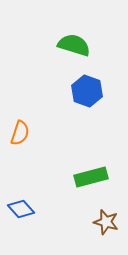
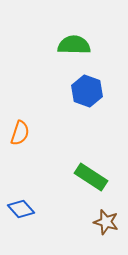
green semicircle: rotated 16 degrees counterclockwise
green rectangle: rotated 48 degrees clockwise
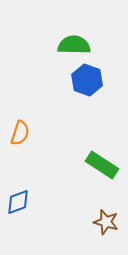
blue hexagon: moved 11 px up
green rectangle: moved 11 px right, 12 px up
blue diamond: moved 3 px left, 7 px up; rotated 68 degrees counterclockwise
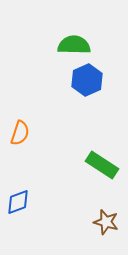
blue hexagon: rotated 16 degrees clockwise
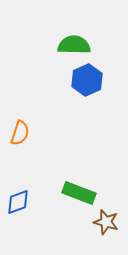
green rectangle: moved 23 px left, 28 px down; rotated 12 degrees counterclockwise
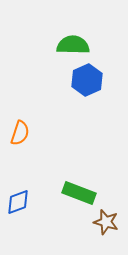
green semicircle: moved 1 px left
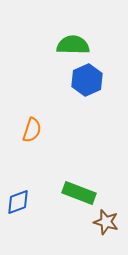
orange semicircle: moved 12 px right, 3 px up
